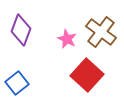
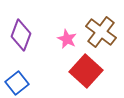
purple diamond: moved 5 px down
red square: moved 1 px left, 4 px up
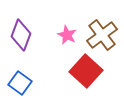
brown cross: moved 1 px right, 3 px down; rotated 16 degrees clockwise
pink star: moved 4 px up
blue square: moved 3 px right; rotated 15 degrees counterclockwise
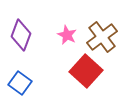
brown cross: moved 2 px down
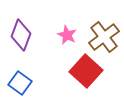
brown cross: moved 2 px right
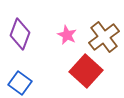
purple diamond: moved 1 px left, 1 px up
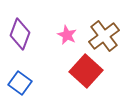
brown cross: moved 1 px up
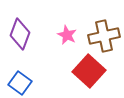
brown cross: rotated 24 degrees clockwise
red square: moved 3 px right
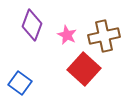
purple diamond: moved 12 px right, 9 px up
red square: moved 5 px left, 2 px up
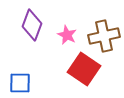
red square: rotated 8 degrees counterclockwise
blue square: rotated 35 degrees counterclockwise
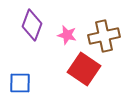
pink star: rotated 12 degrees counterclockwise
